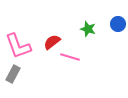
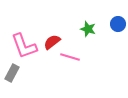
pink L-shape: moved 6 px right
gray rectangle: moved 1 px left, 1 px up
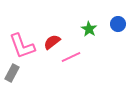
green star: moved 1 px right; rotated 14 degrees clockwise
pink L-shape: moved 2 px left
pink line: moved 1 px right; rotated 42 degrees counterclockwise
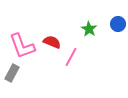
red semicircle: rotated 60 degrees clockwise
pink line: rotated 36 degrees counterclockwise
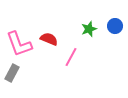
blue circle: moved 3 px left, 2 px down
green star: rotated 21 degrees clockwise
red semicircle: moved 3 px left, 3 px up
pink L-shape: moved 3 px left, 2 px up
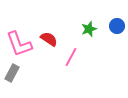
blue circle: moved 2 px right
red semicircle: rotated 12 degrees clockwise
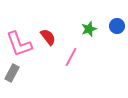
red semicircle: moved 1 px left, 2 px up; rotated 18 degrees clockwise
